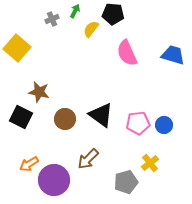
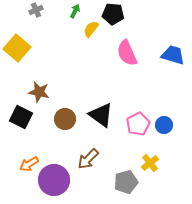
gray cross: moved 16 px left, 9 px up
pink pentagon: moved 1 px down; rotated 20 degrees counterclockwise
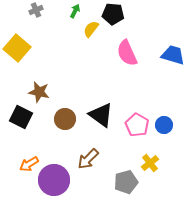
pink pentagon: moved 1 px left, 1 px down; rotated 15 degrees counterclockwise
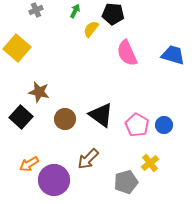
black square: rotated 15 degrees clockwise
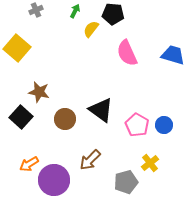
black triangle: moved 5 px up
brown arrow: moved 2 px right, 1 px down
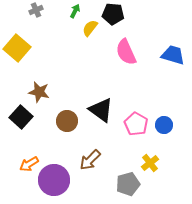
yellow semicircle: moved 1 px left, 1 px up
pink semicircle: moved 1 px left, 1 px up
brown circle: moved 2 px right, 2 px down
pink pentagon: moved 1 px left, 1 px up
gray pentagon: moved 2 px right, 2 px down
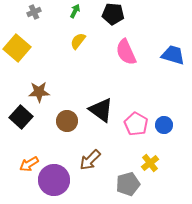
gray cross: moved 2 px left, 2 px down
yellow semicircle: moved 12 px left, 13 px down
brown star: rotated 15 degrees counterclockwise
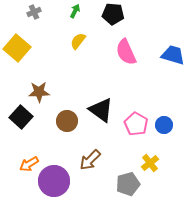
purple circle: moved 1 px down
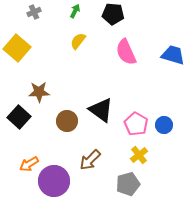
black square: moved 2 px left
yellow cross: moved 11 px left, 8 px up
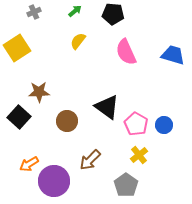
green arrow: rotated 24 degrees clockwise
yellow square: rotated 16 degrees clockwise
black triangle: moved 6 px right, 3 px up
gray pentagon: moved 2 px left, 1 px down; rotated 20 degrees counterclockwise
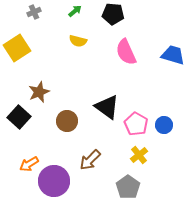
yellow semicircle: rotated 114 degrees counterclockwise
brown star: rotated 20 degrees counterclockwise
gray pentagon: moved 2 px right, 2 px down
